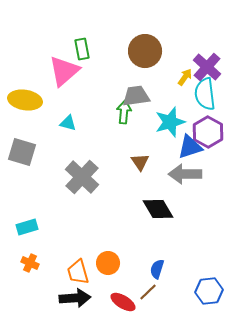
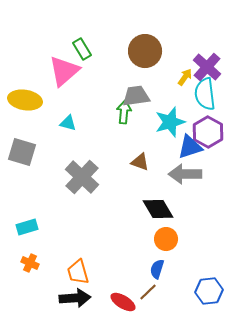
green rectangle: rotated 20 degrees counterclockwise
brown triangle: rotated 36 degrees counterclockwise
orange circle: moved 58 px right, 24 px up
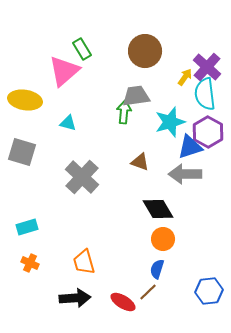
orange circle: moved 3 px left
orange trapezoid: moved 6 px right, 10 px up
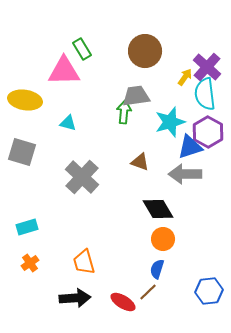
pink triangle: rotated 40 degrees clockwise
orange cross: rotated 30 degrees clockwise
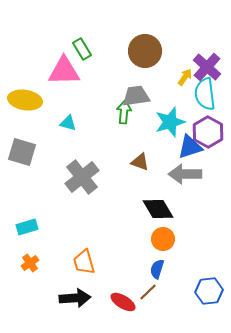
gray cross: rotated 8 degrees clockwise
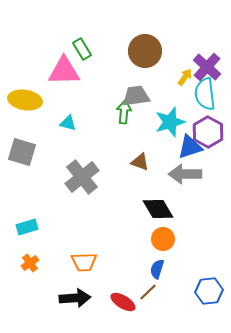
orange trapezoid: rotated 76 degrees counterclockwise
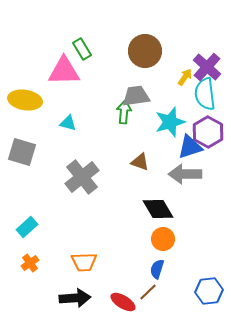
cyan rectangle: rotated 25 degrees counterclockwise
